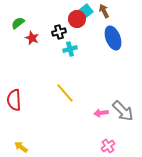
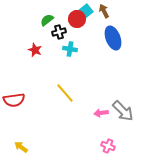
green semicircle: moved 29 px right, 3 px up
red star: moved 3 px right, 12 px down
cyan cross: rotated 24 degrees clockwise
red semicircle: rotated 95 degrees counterclockwise
pink cross: rotated 32 degrees counterclockwise
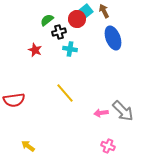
yellow arrow: moved 7 px right, 1 px up
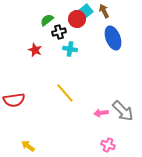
pink cross: moved 1 px up
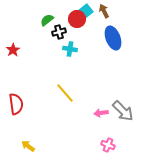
red star: moved 22 px left; rotated 16 degrees clockwise
red semicircle: moved 2 px right, 4 px down; rotated 90 degrees counterclockwise
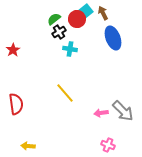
brown arrow: moved 1 px left, 2 px down
green semicircle: moved 7 px right, 1 px up
black cross: rotated 16 degrees counterclockwise
yellow arrow: rotated 32 degrees counterclockwise
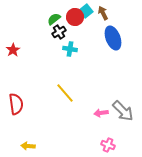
red circle: moved 2 px left, 2 px up
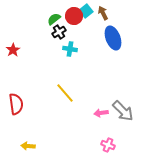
red circle: moved 1 px left, 1 px up
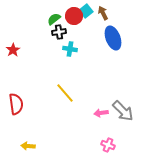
black cross: rotated 24 degrees clockwise
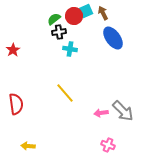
cyan square: rotated 16 degrees clockwise
blue ellipse: rotated 15 degrees counterclockwise
